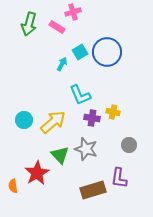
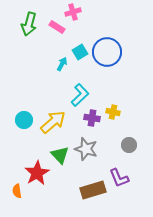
cyan L-shape: rotated 110 degrees counterclockwise
purple L-shape: rotated 30 degrees counterclockwise
orange semicircle: moved 4 px right, 5 px down
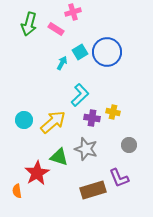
pink rectangle: moved 1 px left, 2 px down
cyan arrow: moved 1 px up
green triangle: moved 1 px left, 2 px down; rotated 30 degrees counterclockwise
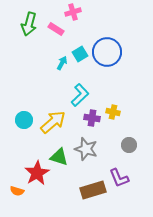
cyan square: moved 2 px down
orange semicircle: rotated 64 degrees counterclockwise
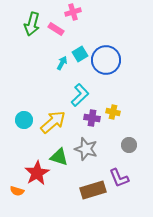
green arrow: moved 3 px right
blue circle: moved 1 px left, 8 px down
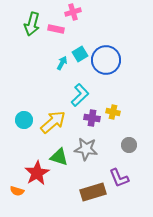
pink rectangle: rotated 21 degrees counterclockwise
gray star: rotated 10 degrees counterclockwise
brown rectangle: moved 2 px down
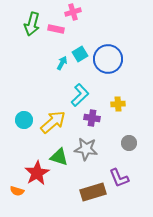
blue circle: moved 2 px right, 1 px up
yellow cross: moved 5 px right, 8 px up; rotated 16 degrees counterclockwise
gray circle: moved 2 px up
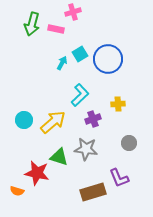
purple cross: moved 1 px right, 1 px down; rotated 28 degrees counterclockwise
red star: rotated 30 degrees counterclockwise
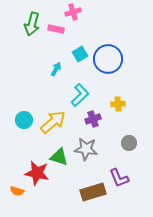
cyan arrow: moved 6 px left, 6 px down
